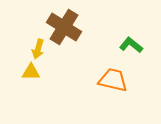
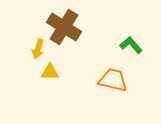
green L-shape: rotated 10 degrees clockwise
yellow triangle: moved 19 px right
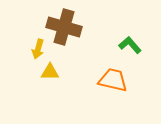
brown cross: rotated 16 degrees counterclockwise
green L-shape: moved 1 px left
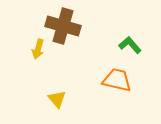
brown cross: moved 1 px left, 1 px up
yellow triangle: moved 7 px right, 27 px down; rotated 48 degrees clockwise
orange trapezoid: moved 4 px right
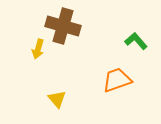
green L-shape: moved 6 px right, 4 px up
orange trapezoid: rotated 32 degrees counterclockwise
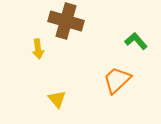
brown cross: moved 3 px right, 5 px up
yellow arrow: rotated 24 degrees counterclockwise
orange trapezoid: rotated 24 degrees counterclockwise
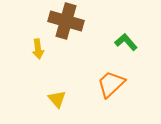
green L-shape: moved 10 px left, 1 px down
orange trapezoid: moved 6 px left, 4 px down
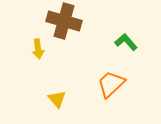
brown cross: moved 2 px left
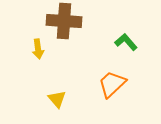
brown cross: rotated 12 degrees counterclockwise
orange trapezoid: moved 1 px right
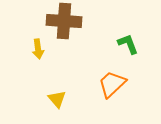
green L-shape: moved 2 px right, 2 px down; rotated 20 degrees clockwise
